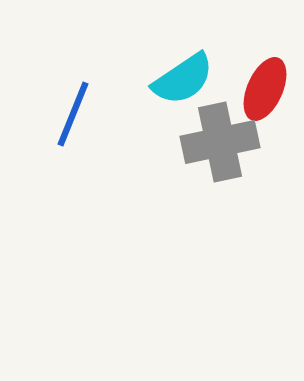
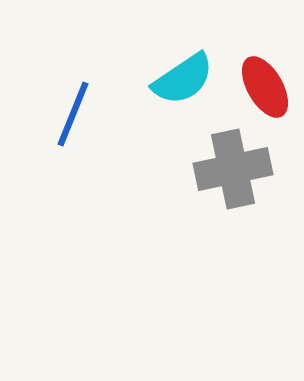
red ellipse: moved 2 px up; rotated 54 degrees counterclockwise
gray cross: moved 13 px right, 27 px down
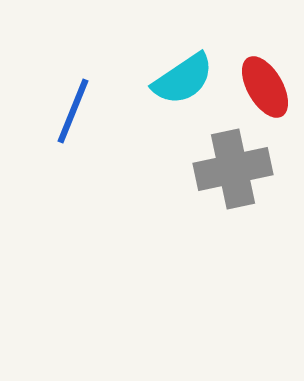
blue line: moved 3 px up
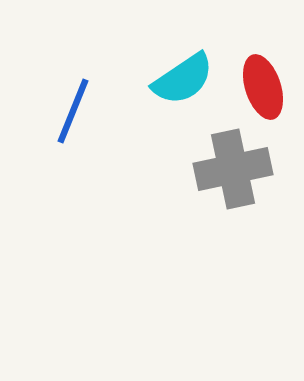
red ellipse: moved 2 px left; rotated 12 degrees clockwise
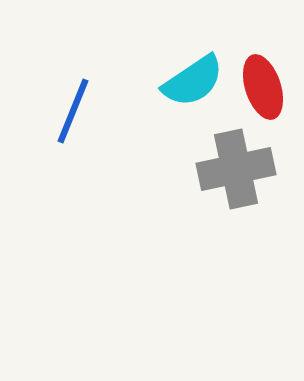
cyan semicircle: moved 10 px right, 2 px down
gray cross: moved 3 px right
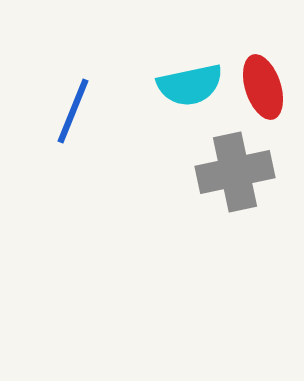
cyan semicircle: moved 3 px left, 4 px down; rotated 22 degrees clockwise
gray cross: moved 1 px left, 3 px down
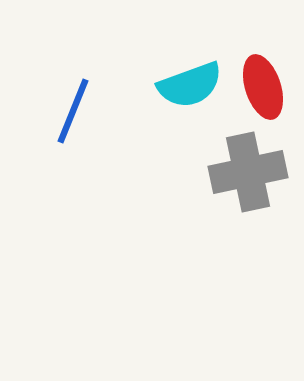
cyan semicircle: rotated 8 degrees counterclockwise
gray cross: moved 13 px right
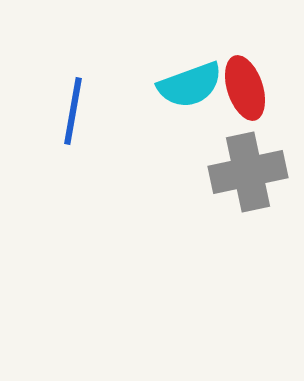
red ellipse: moved 18 px left, 1 px down
blue line: rotated 12 degrees counterclockwise
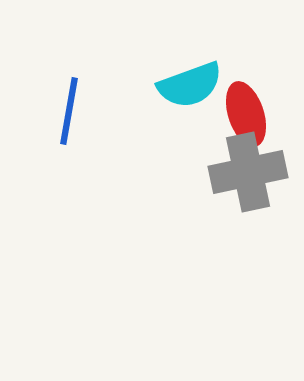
red ellipse: moved 1 px right, 26 px down
blue line: moved 4 px left
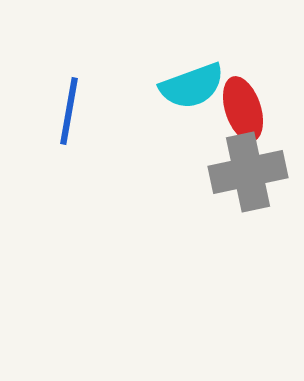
cyan semicircle: moved 2 px right, 1 px down
red ellipse: moved 3 px left, 5 px up
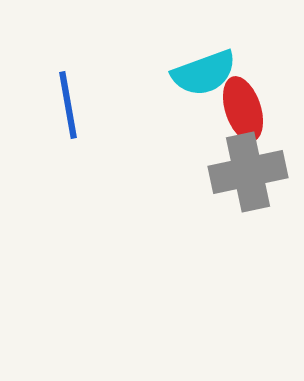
cyan semicircle: moved 12 px right, 13 px up
blue line: moved 1 px left, 6 px up; rotated 20 degrees counterclockwise
